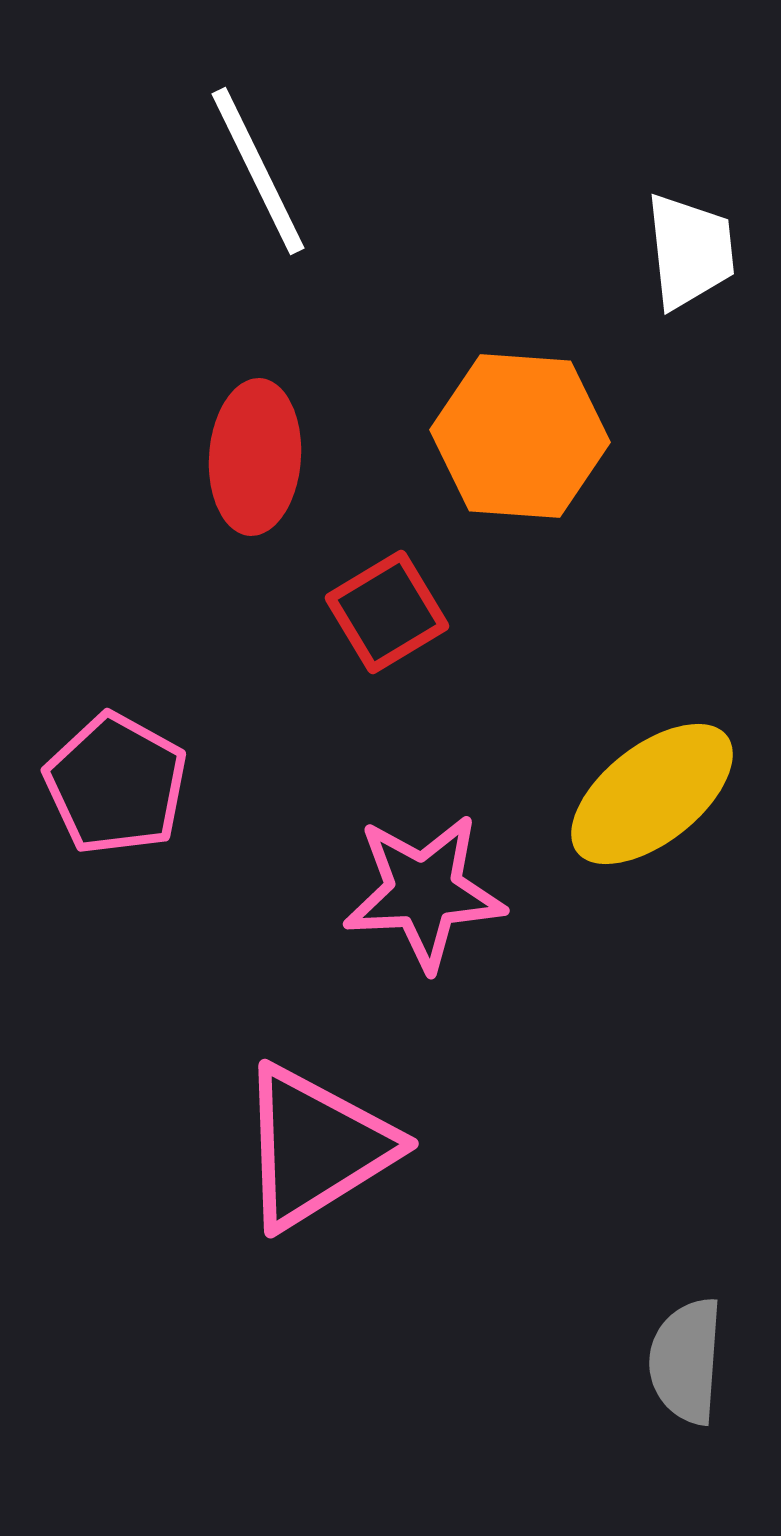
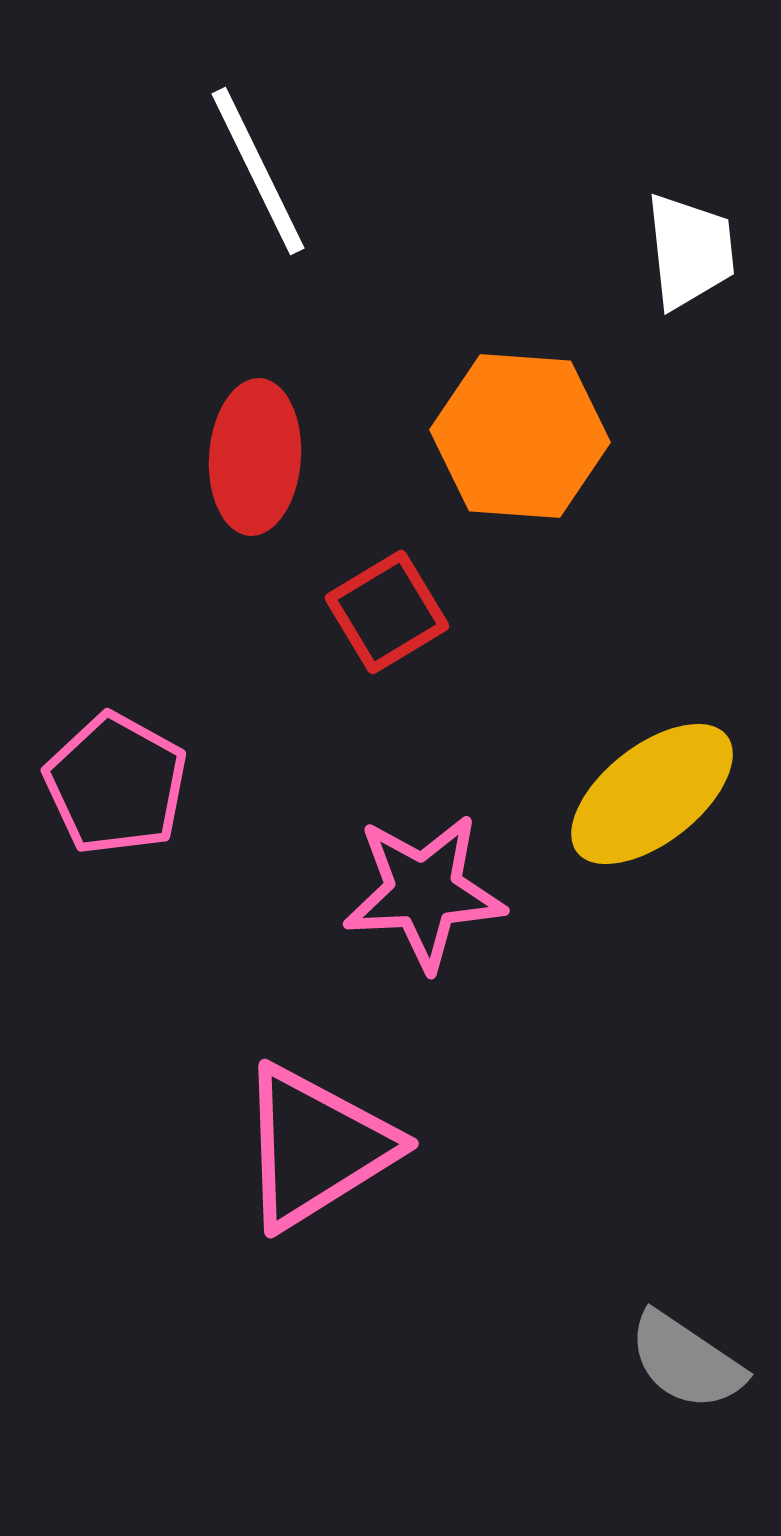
gray semicircle: rotated 60 degrees counterclockwise
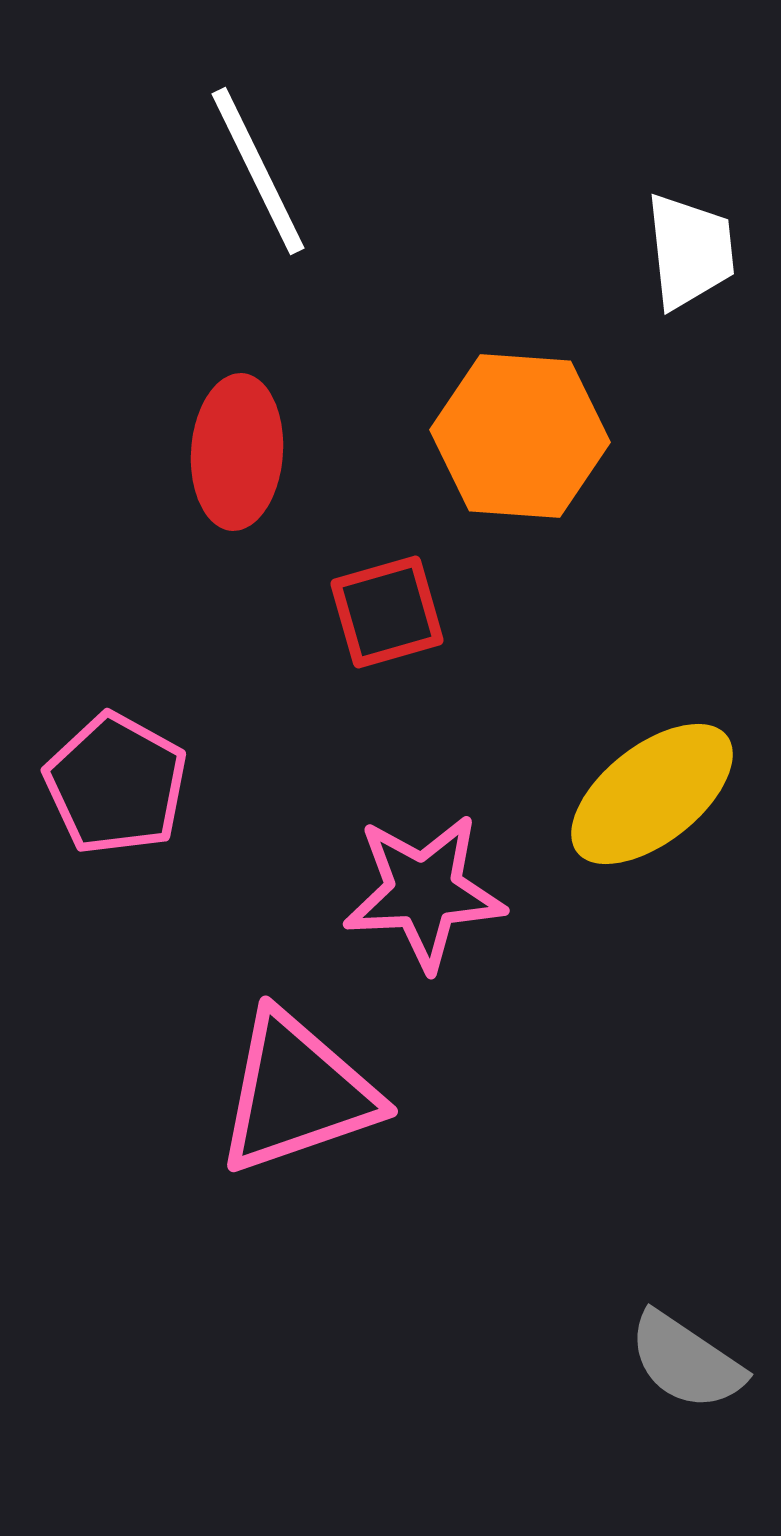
red ellipse: moved 18 px left, 5 px up
red square: rotated 15 degrees clockwise
pink triangle: moved 19 px left, 54 px up; rotated 13 degrees clockwise
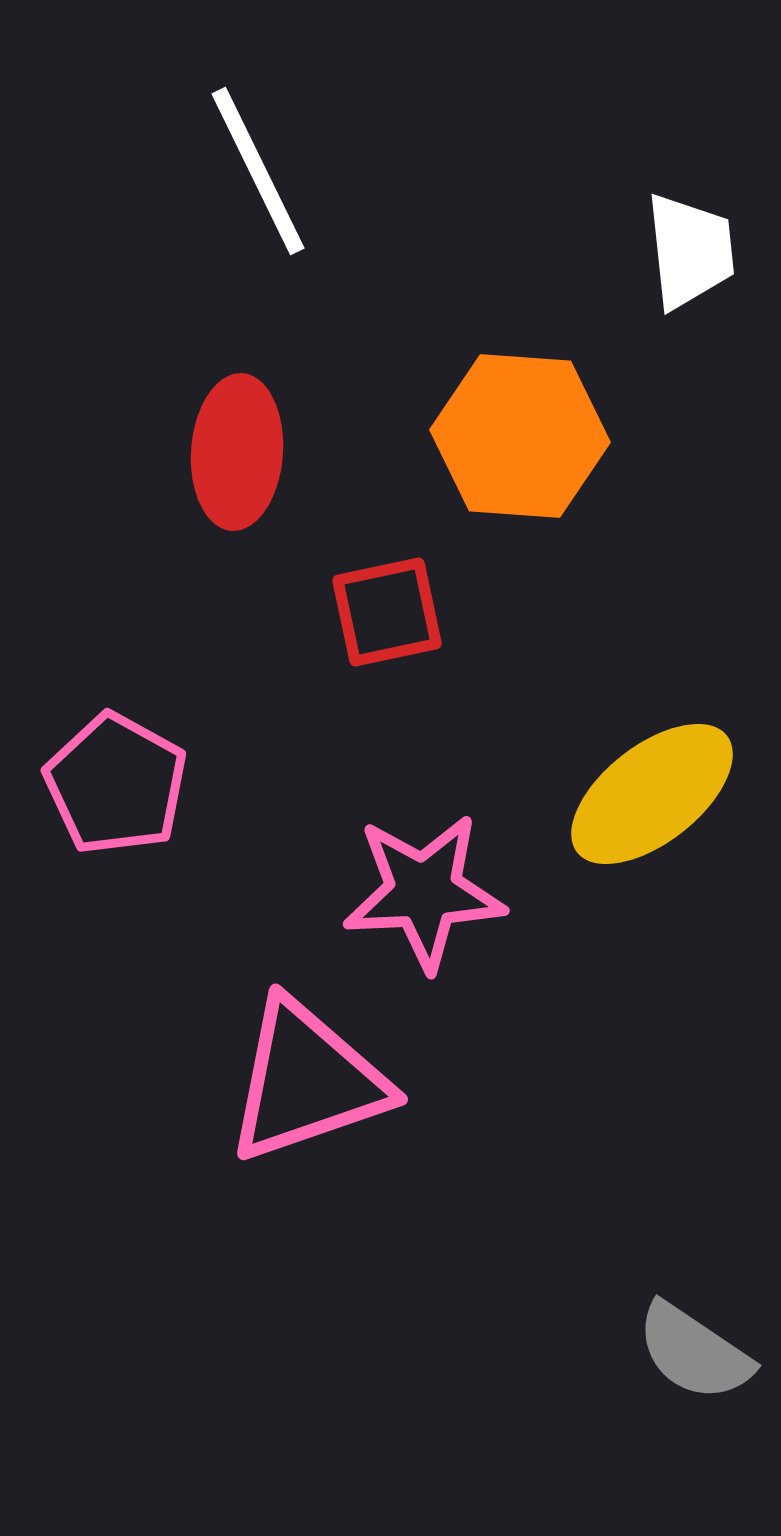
red square: rotated 4 degrees clockwise
pink triangle: moved 10 px right, 12 px up
gray semicircle: moved 8 px right, 9 px up
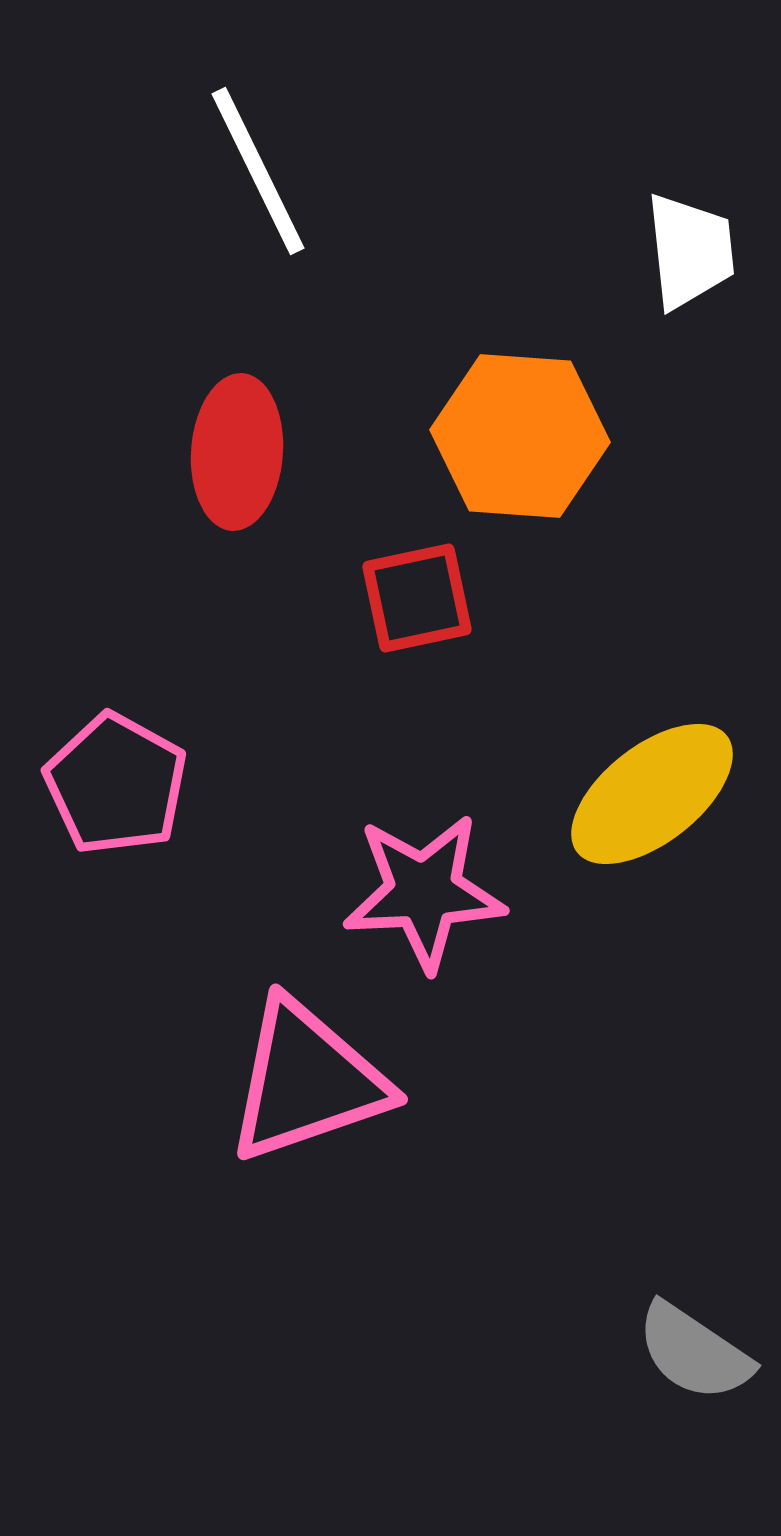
red square: moved 30 px right, 14 px up
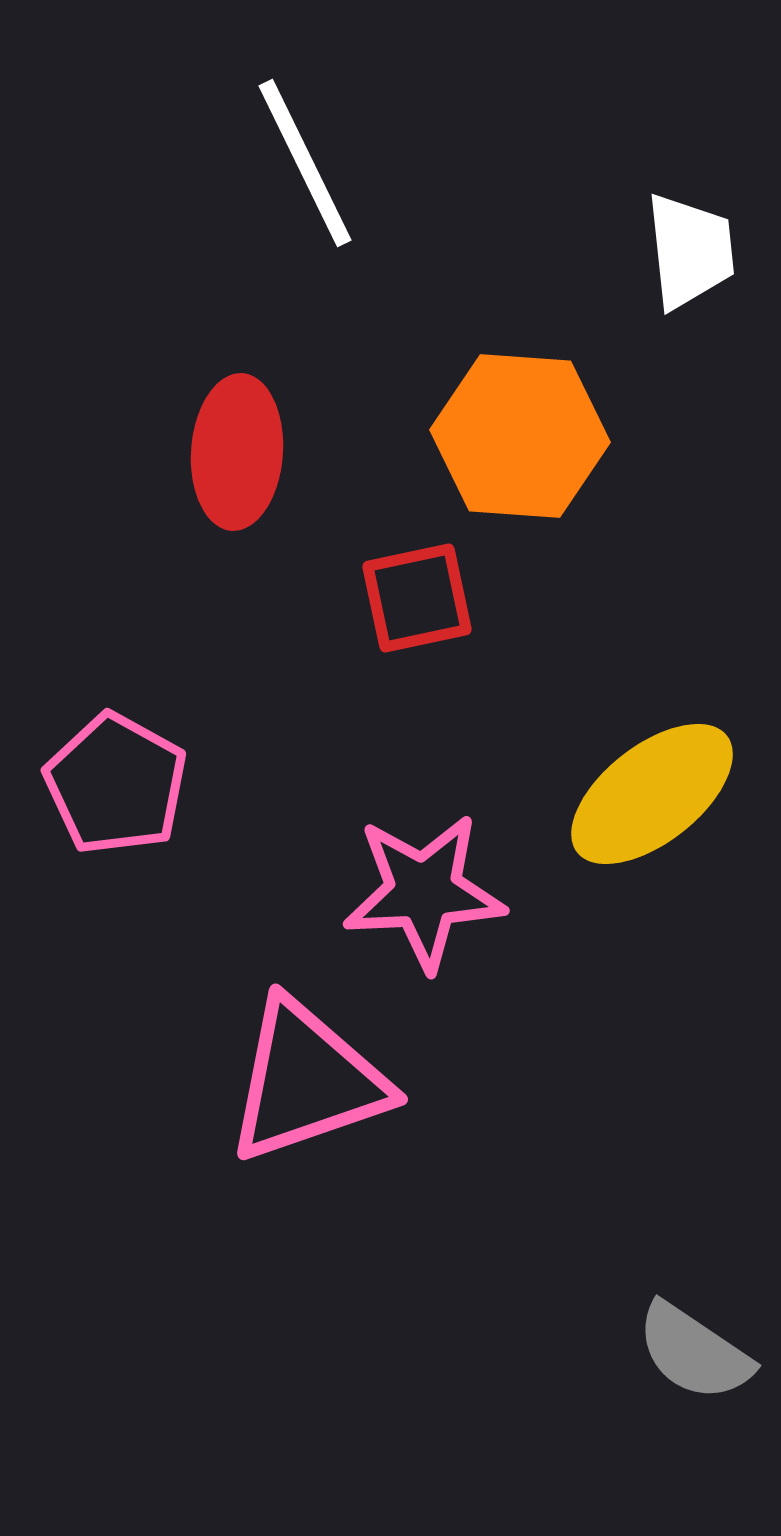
white line: moved 47 px right, 8 px up
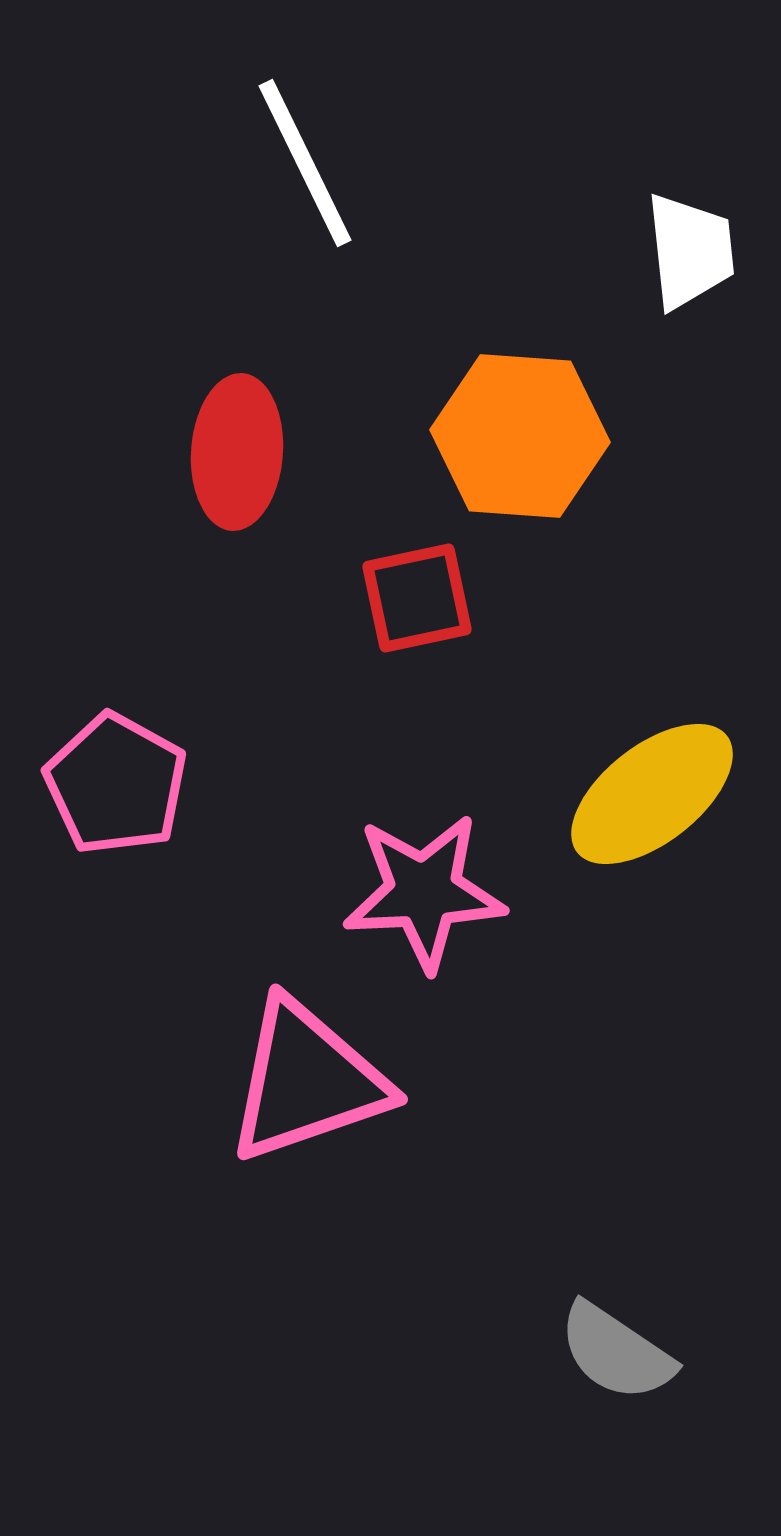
gray semicircle: moved 78 px left
